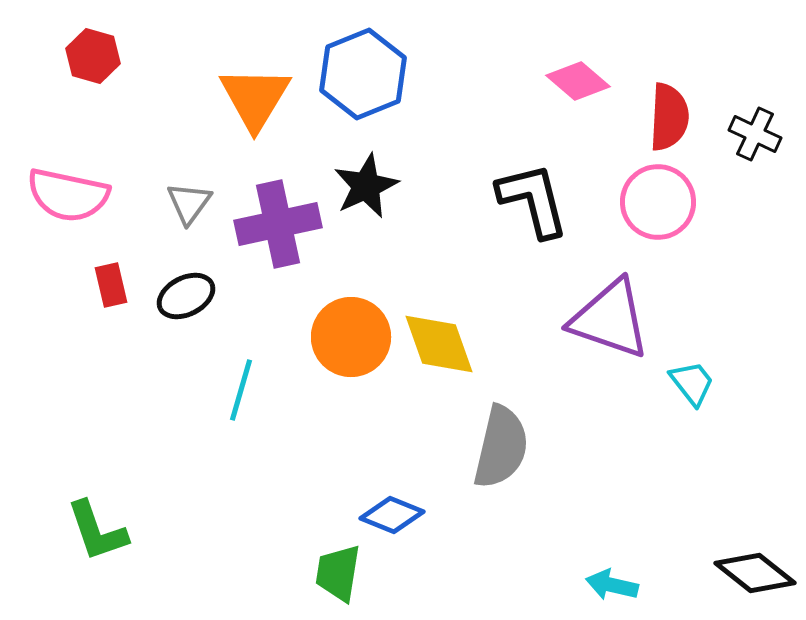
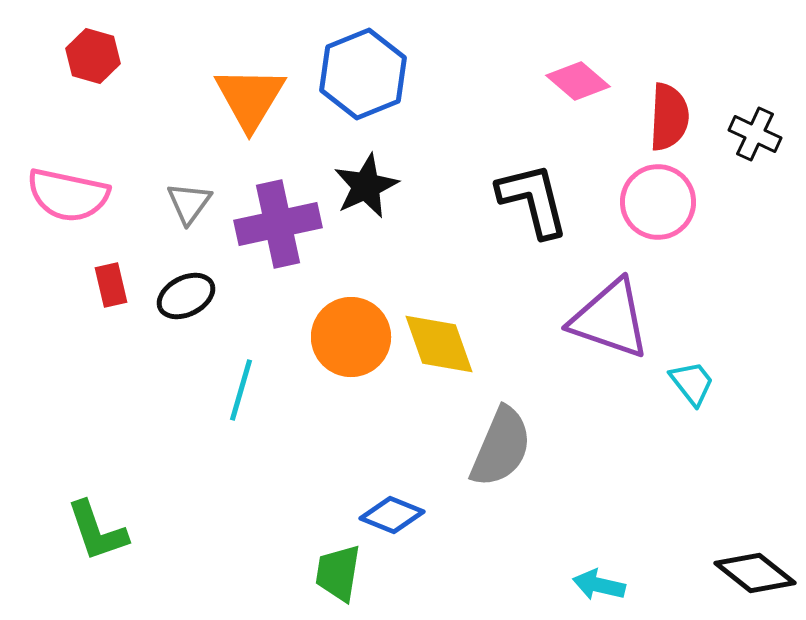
orange triangle: moved 5 px left
gray semicircle: rotated 10 degrees clockwise
cyan arrow: moved 13 px left
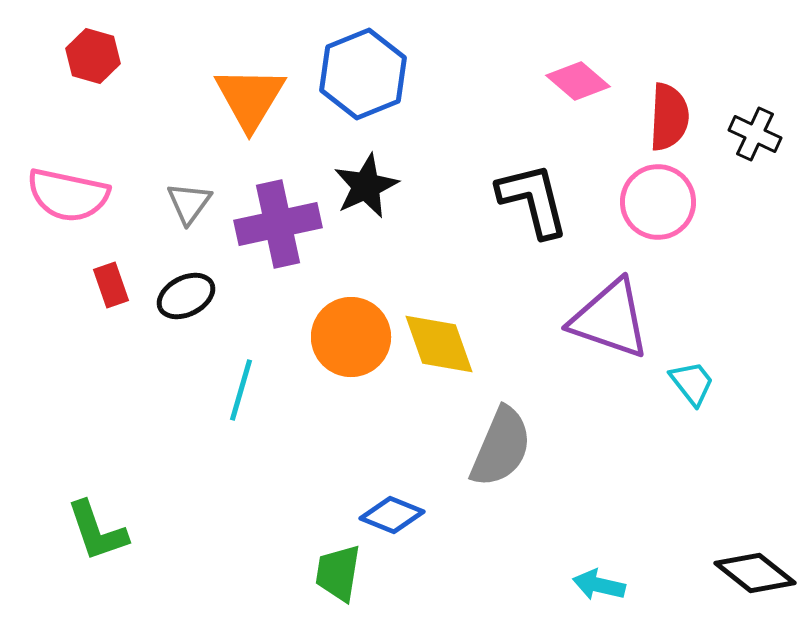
red rectangle: rotated 6 degrees counterclockwise
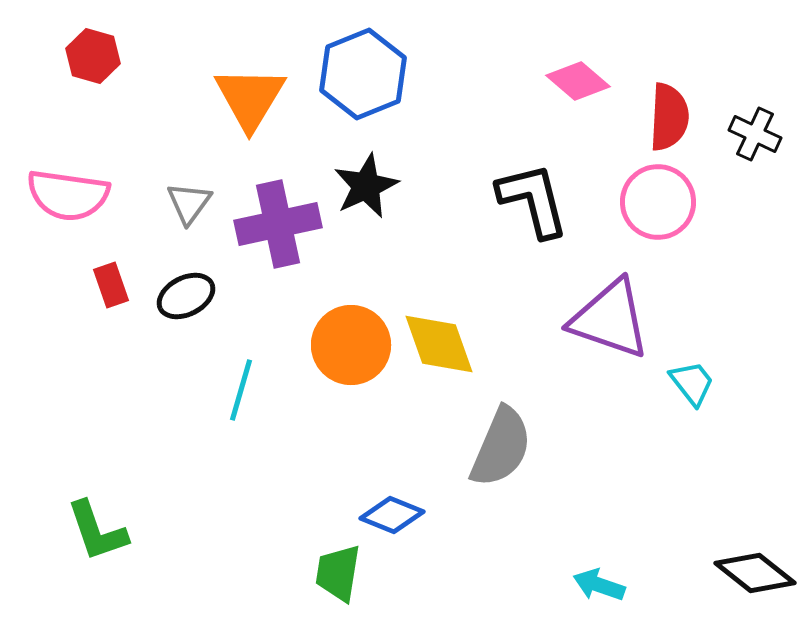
pink semicircle: rotated 4 degrees counterclockwise
orange circle: moved 8 px down
cyan arrow: rotated 6 degrees clockwise
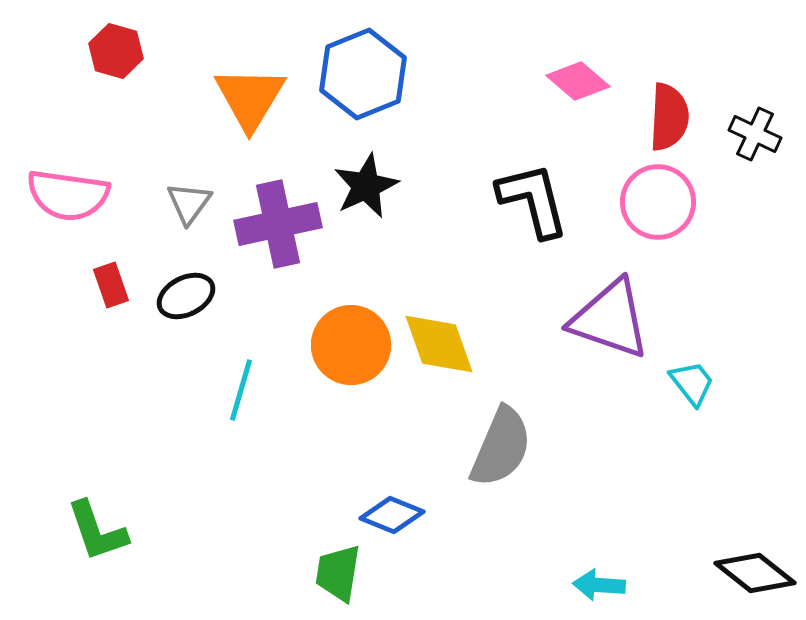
red hexagon: moved 23 px right, 5 px up
cyan arrow: rotated 15 degrees counterclockwise
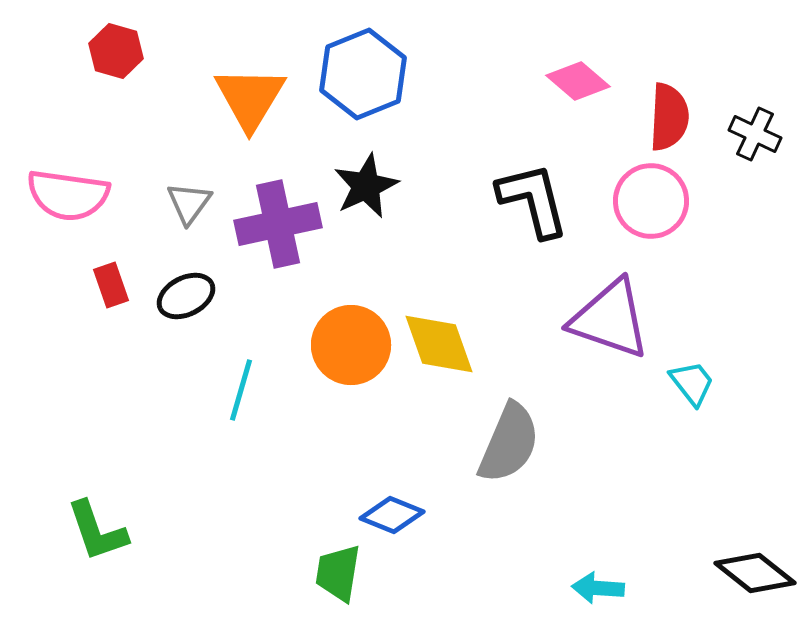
pink circle: moved 7 px left, 1 px up
gray semicircle: moved 8 px right, 4 px up
cyan arrow: moved 1 px left, 3 px down
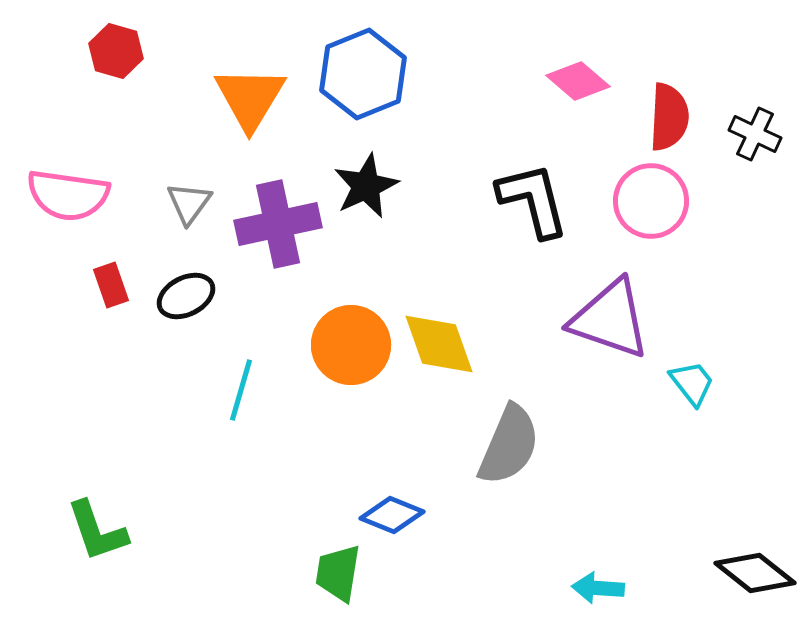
gray semicircle: moved 2 px down
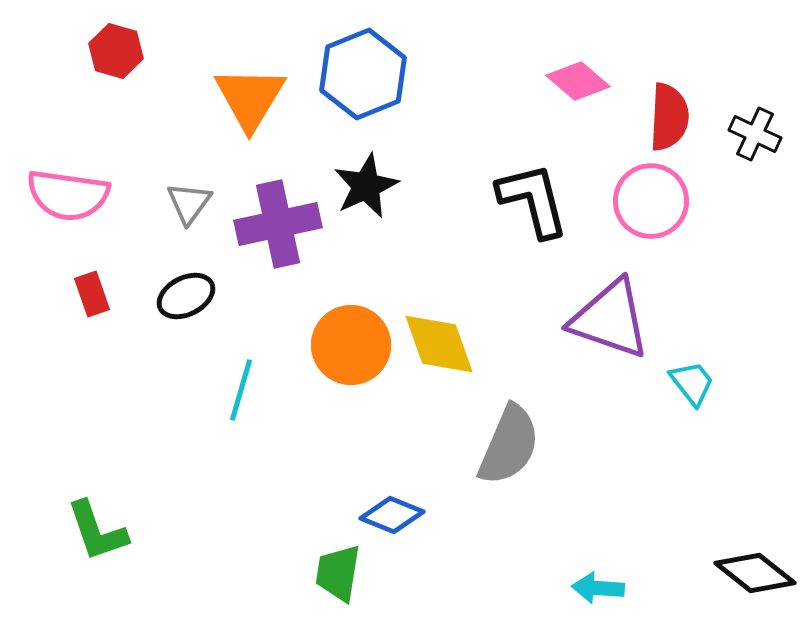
red rectangle: moved 19 px left, 9 px down
